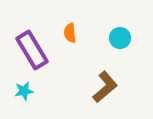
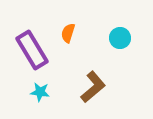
orange semicircle: moved 2 px left; rotated 24 degrees clockwise
brown L-shape: moved 12 px left
cyan star: moved 16 px right, 1 px down; rotated 18 degrees clockwise
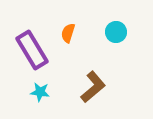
cyan circle: moved 4 px left, 6 px up
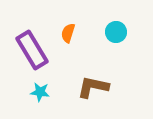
brown L-shape: rotated 128 degrees counterclockwise
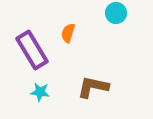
cyan circle: moved 19 px up
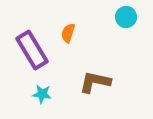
cyan circle: moved 10 px right, 4 px down
brown L-shape: moved 2 px right, 5 px up
cyan star: moved 2 px right, 2 px down
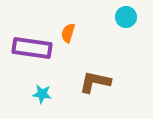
purple rectangle: moved 2 px up; rotated 51 degrees counterclockwise
